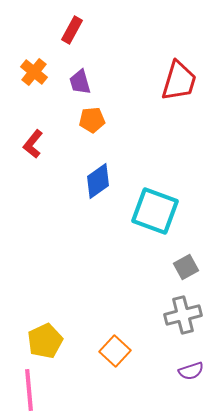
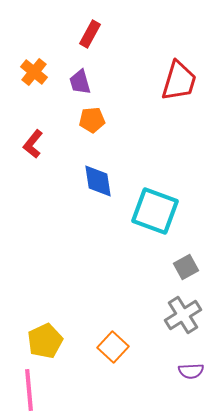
red rectangle: moved 18 px right, 4 px down
blue diamond: rotated 63 degrees counterclockwise
gray cross: rotated 18 degrees counterclockwise
orange square: moved 2 px left, 4 px up
purple semicircle: rotated 15 degrees clockwise
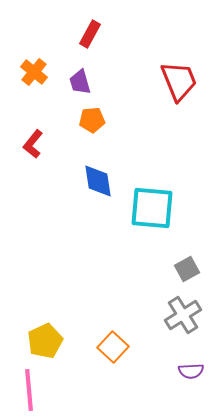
red trapezoid: rotated 39 degrees counterclockwise
cyan square: moved 3 px left, 3 px up; rotated 15 degrees counterclockwise
gray square: moved 1 px right, 2 px down
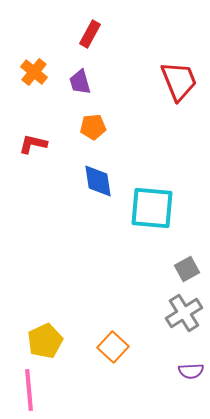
orange pentagon: moved 1 px right, 7 px down
red L-shape: rotated 64 degrees clockwise
gray cross: moved 1 px right, 2 px up
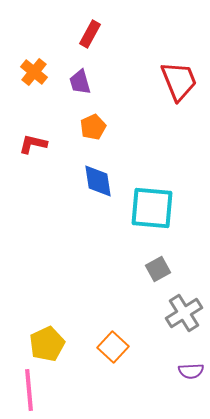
orange pentagon: rotated 20 degrees counterclockwise
gray square: moved 29 px left
yellow pentagon: moved 2 px right, 3 px down
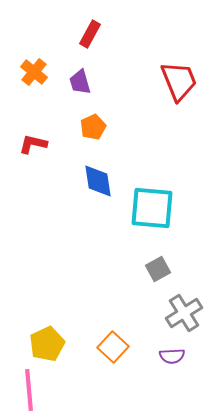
purple semicircle: moved 19 px left, 15 px up
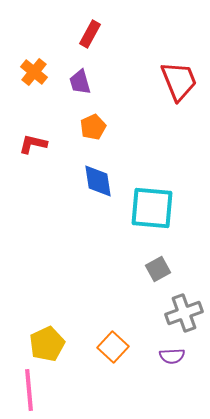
gray cross: rotated 12 degrees clockwise
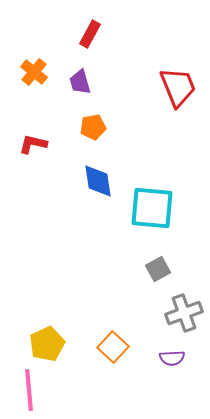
red trapezoid: moved 1 px left, 6 px down
orange pentagon: rotated 15 degrees clockwise
purple semicircle: moved 2 px down
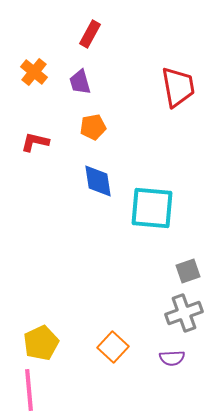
red trapezoid: rotated 12 degrees clockwise
red L-shape: moved 2 px right, 2 px up
gray square: moved 30 px right, 2 px down; rotated 10 degrees clockwise
yellow pentagon: moved 6 px left, 1 px up
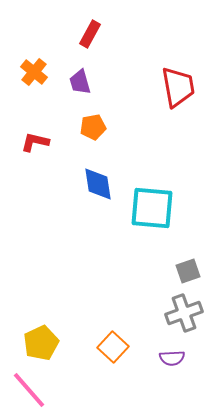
blue diamond: moved 3 px down
pink line: rotated 36 degrees counterclockwise
